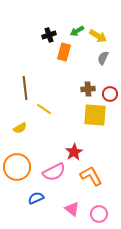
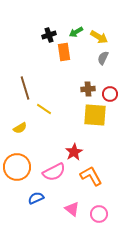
green arrow: moved 1 px left, 1 px down
yellow arrow: moved 1 px right, 1 px down
orange rectangle: rotated 24 degrees counterclockwise
brown line: rotated 10 degrees counterclockwise
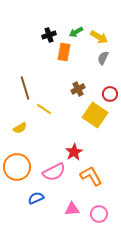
orange rectangle: rotated 18 degrees clockwise
brown cross: moved 10 px left; rotated 24 degrees counterclockwise
yellow square: rotated 30 degrees clockwise
pink triangle: rotated 42 degrees counterclockwise
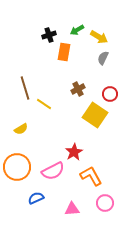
green arrow: moved 1 px right, 2 px up
yellow line: moved 5 px up
yellow semicircle: moved 1 px right, 1 px down
pink semicircle: moved 1 px left, 1 px up
pink circle: moved 6 px right, 11 px up
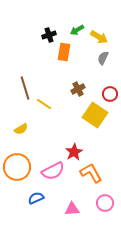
orange L-shape: moved 3 px up
